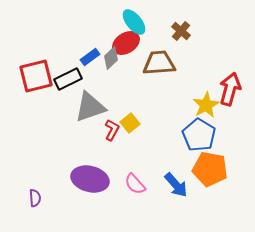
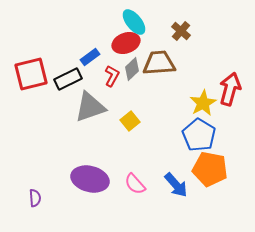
red ellipse: rotated 12 degrees clockwise
gray diamond: moved 21 px right, 11 px down
red square: moved 5 px left, 2 px up
yellow star: moved 3 px left, 2 px up
yellow square: moved 2 px up
red L-shape: moved 54 px up
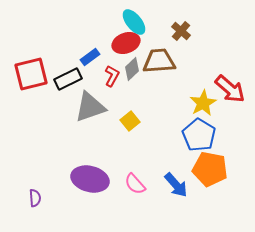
brown trapezoid: moved 2 px up
red arrow: rotated 116 degrees clockwise
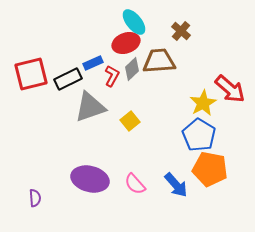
blue rectangle: moved 3 px right, 6 px down; rotated 12 degrees clockwise
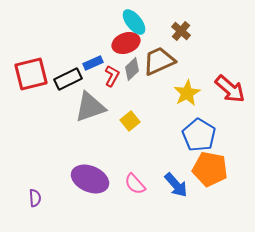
brown trapezoid: rotated 20 degrees counterclockwise
yellow star: moved 16 px left, 10 px up
purple ellipse: rotated 9 degrees clockwise
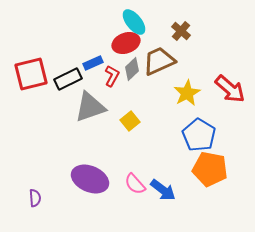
blue arrow: moved 13 px left, 5 px down; rotated 12 degrees counterclockwise
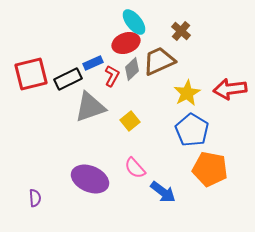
red arrow: rotated 132 degrees clockwise
blue pentagon: moved 7 px left, 5 px up
pink semicircle: moved 16 px up
blue arrow: moved 2 px down
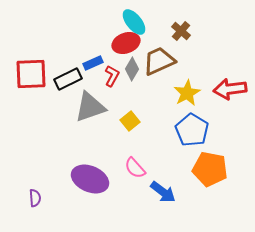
gray diamond: rotated 15 degrees counterclockwise
red square: rotated 12 degrees clockwise
